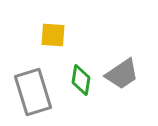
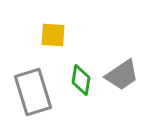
gray trapezoid: moved 1 px down
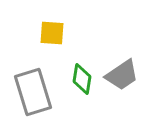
yellow square: moved 1 px left, 2 px up
green diamond: moved 1 px right, 1 px up
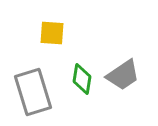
gray trapezoid: moved 1 px right
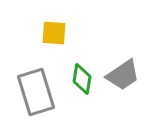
yellow square: moved 2 px right
gray rectangle: moved 3 px right
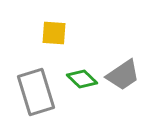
green diamond: rotated 56 degrees counterclockwise
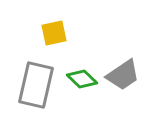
yellow square: rotated 16 degrees counterclockwise
gray rectangle: moved 7 px up; rotated 30 degrees clockwise
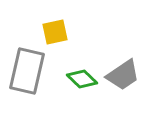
yellow square: moved 1 px right, 1 px up
gray rectangle: moved 9 px left, 14 px up
